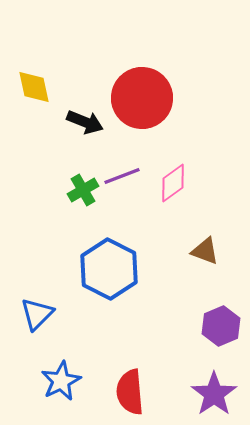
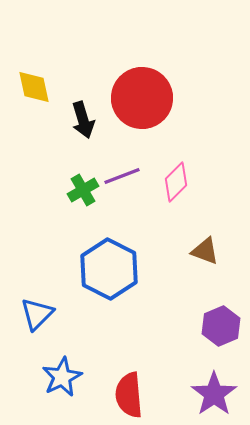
black arrow: moved 2 px left, 2 px up; rotated 51 degrees clockwise
pink diamond: moved 3 px right, 1 px up; rotated 9 degrees counterclockwise
blue star: moved 1 px right, 4 px up
red semicircle: moved 1 px left, 3 px down
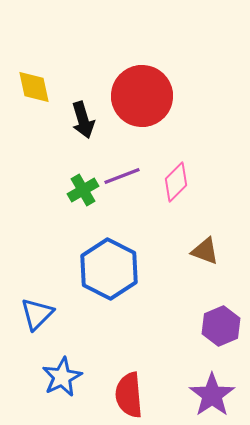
red circle: moved 2 px up
purple star: moved 2 px left, 1 px down
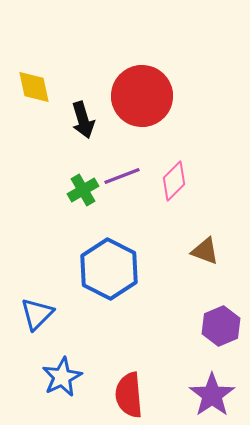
pink diamond: moved 2 px left, 1 px up
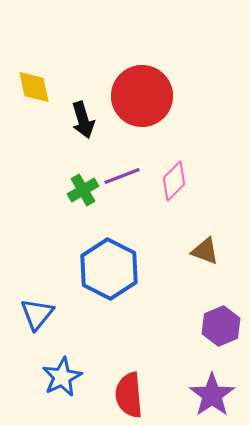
blue triangle: rotated 6 degrees counterclockwise
